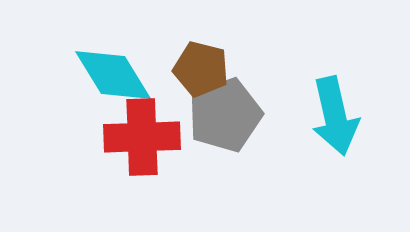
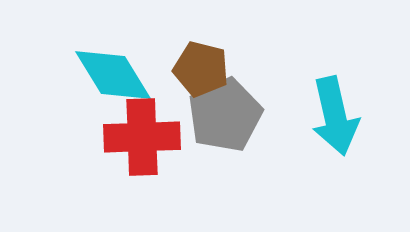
gray pentagon: rotated 6 degrees counterclockwise
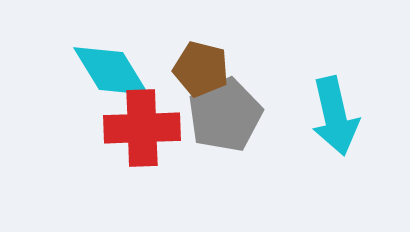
cyan diamond: moved 2 px left, 4 px up
red cross: moved 9 px up
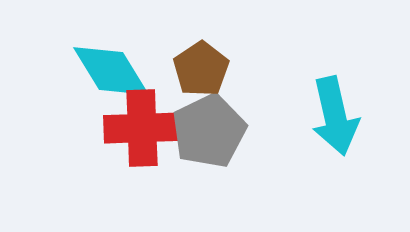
brown pentagon: rotated 24 degrees clockwise
gray pentagon: moved 16 px left, 16 px down
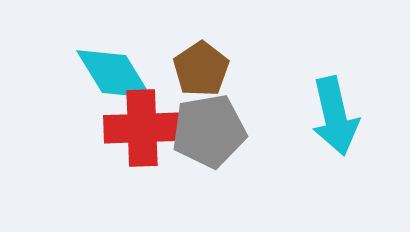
cyan diamond: moved 3 px right, 3 px down
gray pentagon: rotated 16 degrees clockwise
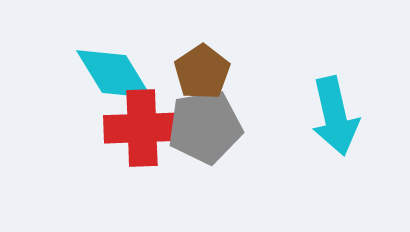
brown pentagon: moved 1 px right, 3 px down
gray pentagon: moved 4 px left, 4 px up
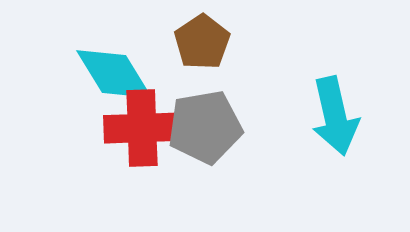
brown pentagon: moved 30 px up
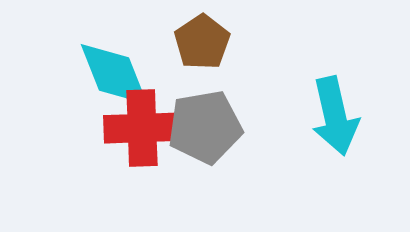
cyan diamond: rotated 10 degrees clockwise
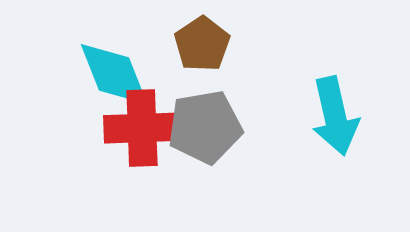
brown pentagon: moved 2 px down
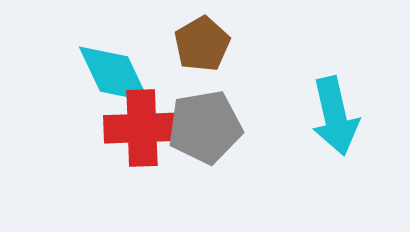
brown pentagon: rotated 4 degrees clockwise
cyan diamond: rotated 4 degrees counterclockwise
